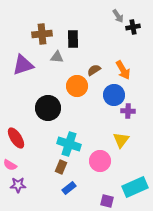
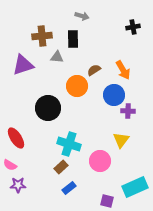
gray arrow: moved 36 px left; rotated 40 degrees counterclockwise
brown cross: moved 2 px down
brown rectangle: rotated 24 degrees clockwise
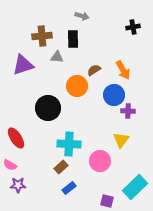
cyan cross: rotated 15 degrees counterclockwise
cyan rectangle: rotated 20 degrees counterclockwise
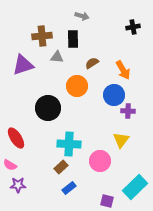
brown semicircle: moved 2 px left, 7 px up
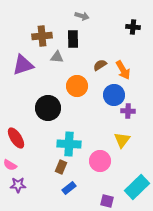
black cross: rotated 16 degrees clockwise
brown semicircle: moved 8 px right, 2 px down
yellow triangle: moved 1 px right
brown rectangle: rotated 24 degrees counterclockwise
cyan rectangle: moved 2 px right
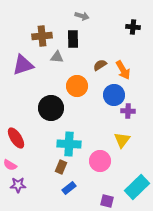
black circle: moved 3 px right
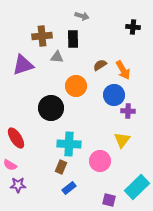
orange circle: moved 1 px left
purple square: moved 2 px right, 1 px up
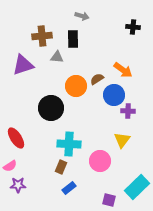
brown semicircle: moved 3 px left, 14 px down
orange arrow: rotated 24 degrees counterclockwise
pink semicircle: moved 1 px down; rotated 64 degrees counterclockwise
